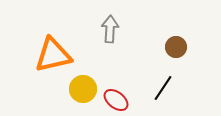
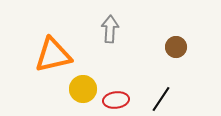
black line: moved 2 px left, 11 px down
red ellipse: rotated 45 degrees counterclockwise
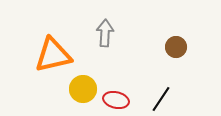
gray arrow: moved 5 px left, 4 px down
red ellipse: rotated 20 degrees clockwise
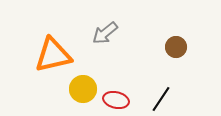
gray arrow: rotated 132 degrees counterclockwise
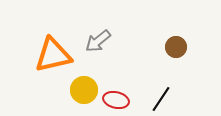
gray arrow: moved 7 px left, 8 px down
yellow circle: moved 1 px right, 1 px down
